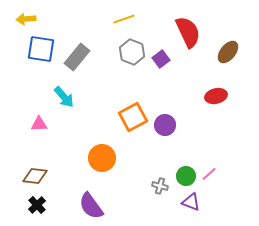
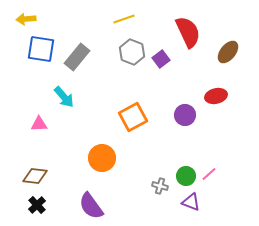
purple circle: moved 20 px right, 10 px up
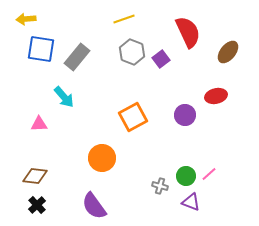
purple semicircle: moved 3 px right
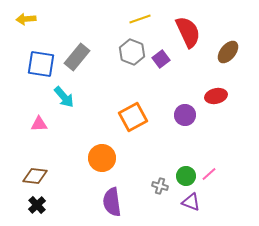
yellow line: moved 16 px right
blue square: moved 15 px down
purple semicircle: moved 18 px right, 4 px up; rotated 28 degrees clockwise
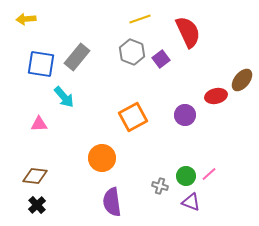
brown ellipse: moved 14 px right, 28 px down
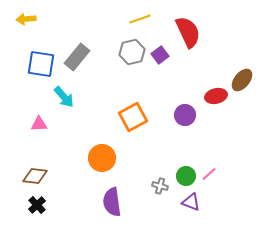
gray hexagon: rotated 25 degrees clockwise
purple square: moved 1 px left, 4 px up
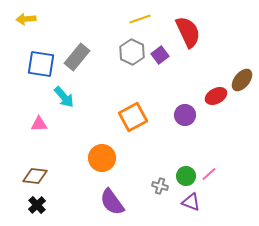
gray hexagon: rotated 20 degrees counterclockwise
red ellipse: rotated 15 degrees counterclockwise
purple semicircle: rotated 28 degrees counterclockwise
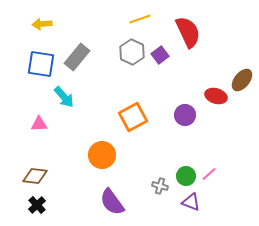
yellow arrow: moved 16 px right, 5 px down
red ellipse: rotated 45 degrees clockwise
orange circle: moved 3 px up
